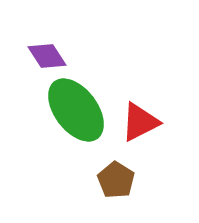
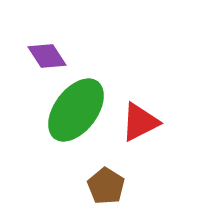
green ellipse: rotated 74 degrees clockwise
brown pentagon: moved 10 px left, 6 px down
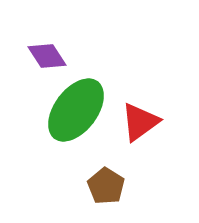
red triangle: rotated 9 degrees counterclockwise
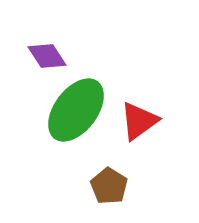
red triangle: moved 1 px left, 1 px up
brown pentagon: moved 3 px right
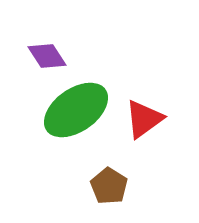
green ellipse: rotated 18 degrees clockwise
red triangle: moved 5 px right, 2 px up
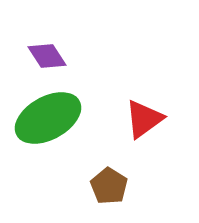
green ellipse: moved 28 px left, 8 px down; rotated 6 degrees clockwise
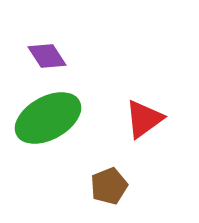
brown pentagon: rotated 18 degrees clockwise
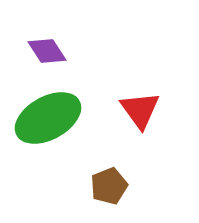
purple diamond: moved 5 px up
red triangle: moved 4 px left, 9 px up; rotated 30 degrees counterclockwise
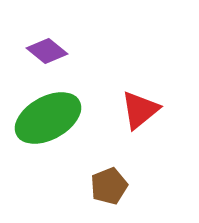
purple diamond: rotated 18 degrees counterclockwise
red triangle: rotated 27 degrees clockwise
